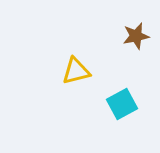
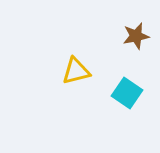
cyan square: moved 5 px right, 11 px up; rotated 28 degrees counterclockwise
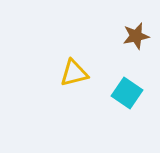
yellow triangle: moved 2 px left, 2 px down
